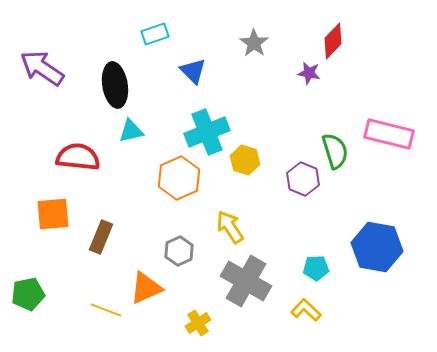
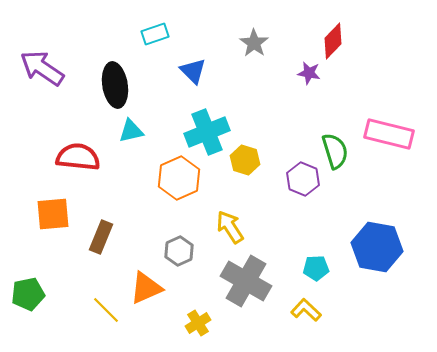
yellow line: rotated 24 degrees clockwise
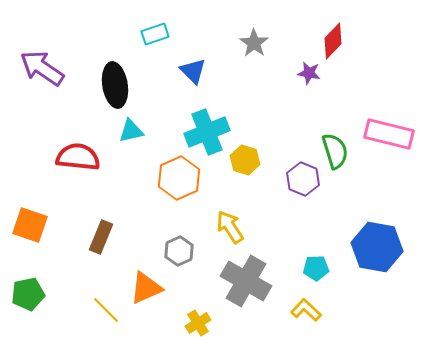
orange square: moved 23 px left, 11 px down; rotated 24 degrees clockwise
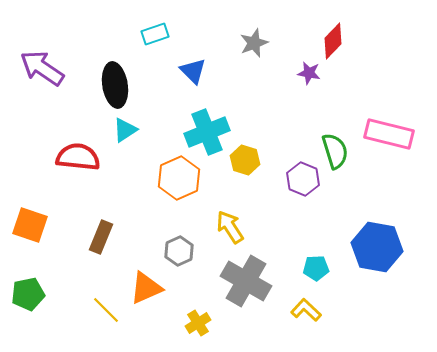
gray star: rotated 16 degrees clockwise
cyan triangle: moved 6 px left, 1 px up; rotated 20 degrees counterclockwise
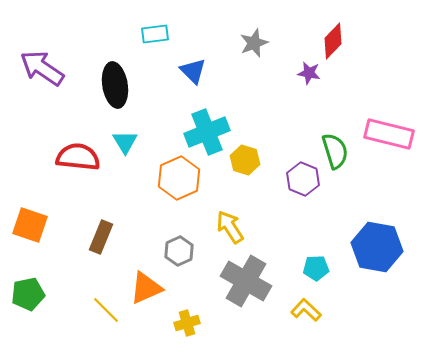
cyan rectangle: rotated 12 degrees clockwise
cyan triangle: moved 12 px down; rotated 28 degrees counterclockwise
yellow cross: moved 11 px left; rotated 15 degrees clockwise
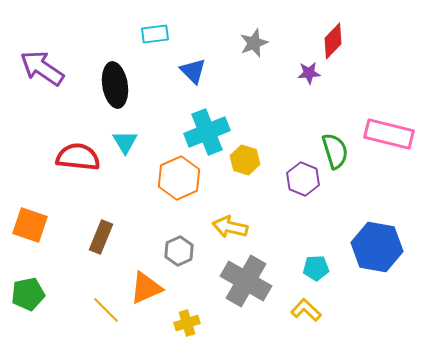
purple star: rotated 15 degrees counterclockwise
yellow arrow: rotated 44 degrees counterclockwise
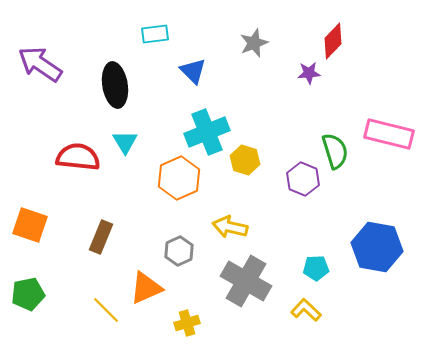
purple arrow: moved 2 px left, 4 px up
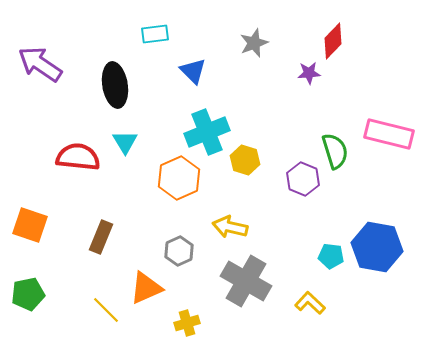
cyan pentagon: moved 15 px right, 12 px up; rotated 10 degrees clockwise
yellow L-shape: moved 4 px right, 7 px up
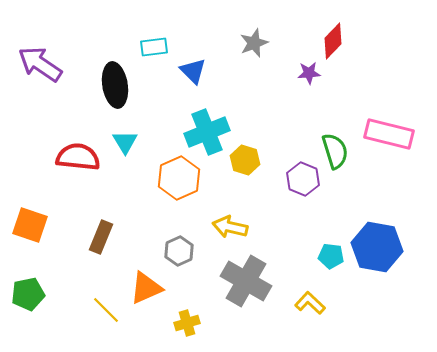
cyan rectangle: moved 1 px left, 13 px down
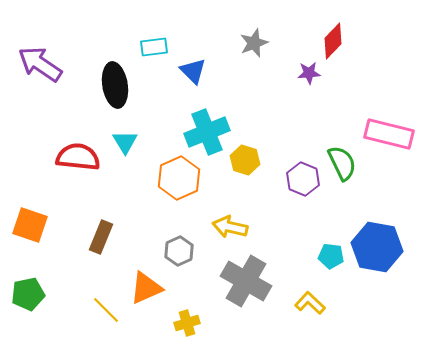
green semicircle: moved 7 px right, 12 px down; rotated 9 degrees counterclockwise
